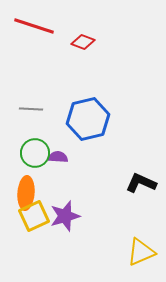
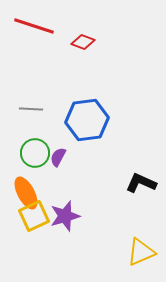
blue hexagon: moved 1 px left, 1 px down; rotated 6 degrees clockwise
purple semicircle: rotated 66 degrees counterclockwise
orange ellipse: rotated 32 degrees counterclockwise
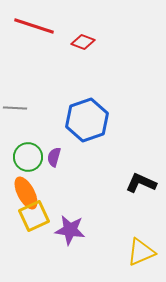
gray line: moved 16 px left, 1 px up
blue hexagon: rotated 12 degrees counterclockwise
green circle: moved 7 px left, 4 px down
purple semicircle: moved 4 px left; rotated 12 degrees counterclockwise
purple star: moved 5 px right, 14 px down; rotated 24 degrees clockwise
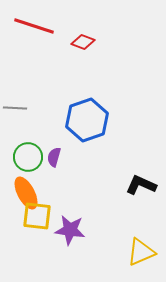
black L-shape: moved 2 px down
yellow square: moved 3 px right; rotated 32 degrees clockwise
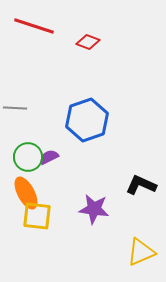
red diamond: moved 5 px right
purple semicircle: moved 5 px left; rotated 48 degrees clockwise
purple star: moved 24 px right, 21 px up
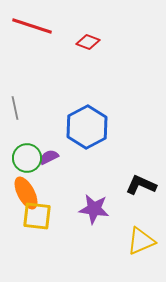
red line: moved 2 px left
gray line: rotated 75 degrees clockwise
blue hexagon: moved 7 px down; rotated 9 degrees counterclockwise
green circle: moved 1 px left, 1 px down
yellow triangle: moved 11 px up
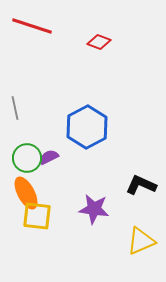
red diamond: moved 11 px right
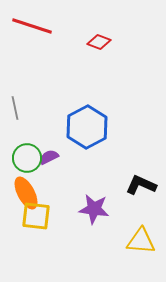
yellow square: moved 1 px left
yellow triangle: rotated 28 degrees clockwise
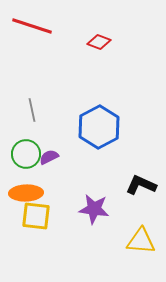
gray line: moved 17 px right, 2 px down
blue hexagon: moved 12 px right
green circle: moved 1 px left, 4 px up
orange ellipse: rotated 64 degrees counterclockwise
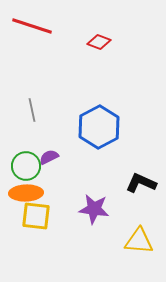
green circle: moved 12 px down
black L-shape: moved 2 px up
yellow triangle: moved 2 px left
